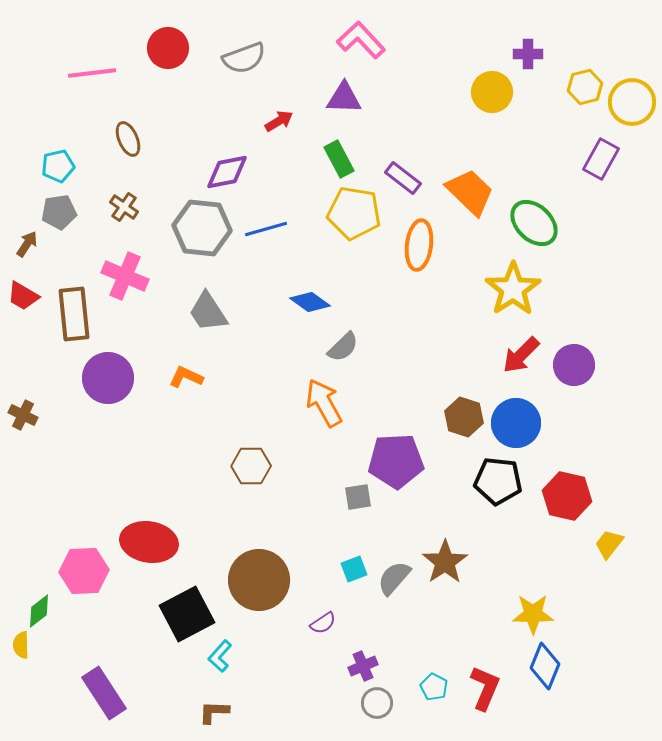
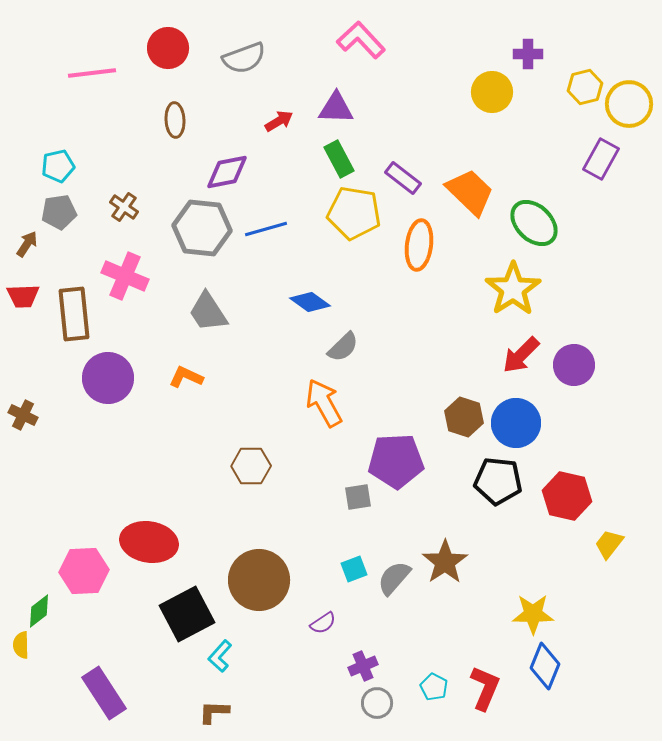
purple triangle at (344, 98): moved 8 px left, 10 px down
yellow circle at (632, 102): moved 3 px left, 2 px down
brown ellipse at (128, 139): moved 47 px right, 19 px up; rotated 20 degrees clockwise
red trapezoid at (23, 296): rotated 32 degrees counterclockwise
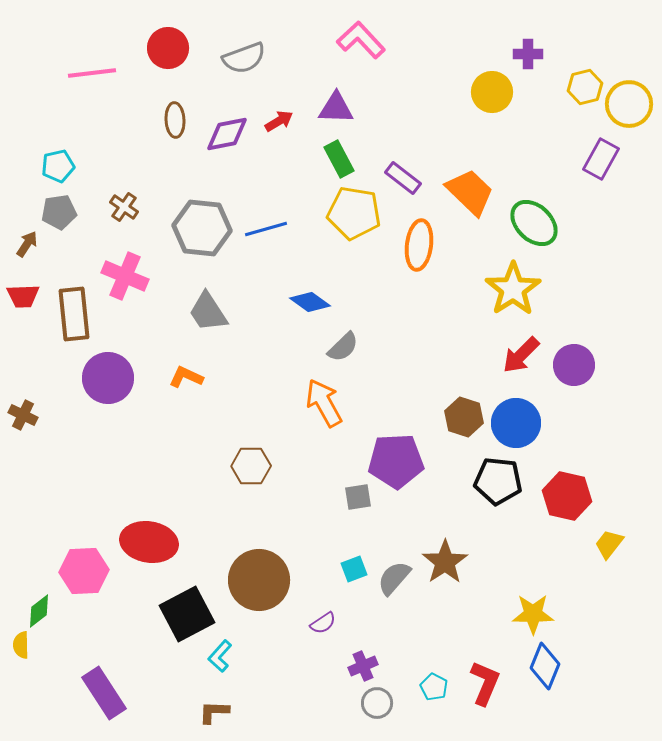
purple diamond at (227, 172): moved 38 px up
red L-shape at (485, 688): moved 5 px up
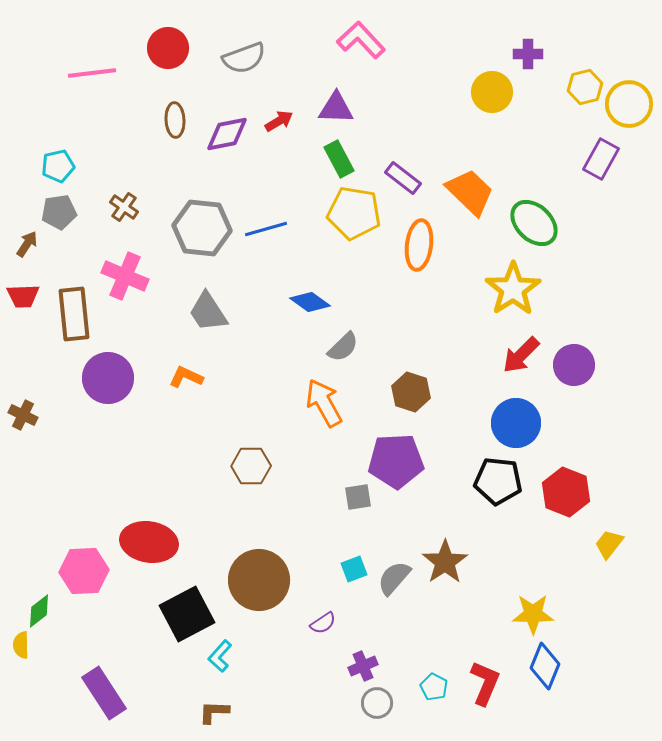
brown hexagon at (464, 417): moved 53 px left, 25 px up
red hexagon at (567, 496): moved 1 px left, 4 px up; rotated 9 degrees clockwise
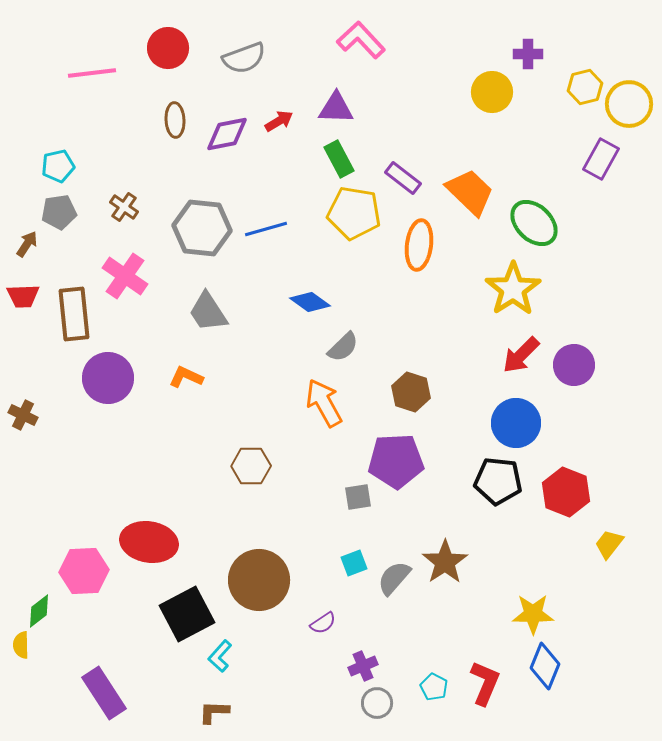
pink cross at (125, 276): rotated 12 degrees clockwise
cyan square at (354, 569): moved 6 px up
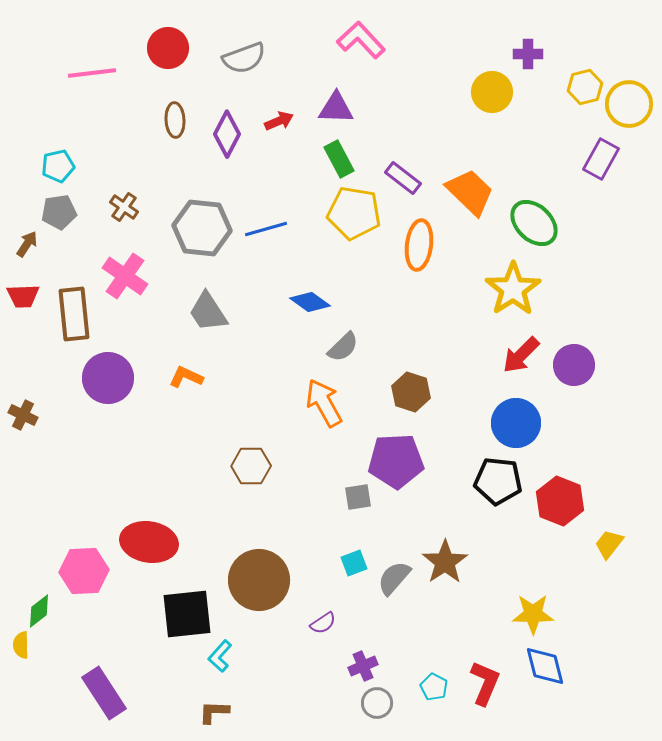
red arrow at (279, 121): rotated 8 degrees clockwise
purple diamond at (227, 134): rotated 51 degrees counterclockwise
red hexagon at (566, 492): moved 6 px left, 9 px down
black square at (187, 614): rotated 22 degrees clockwise
blue diamond at (545, 666): rotated 36 degrees counterclockwise
